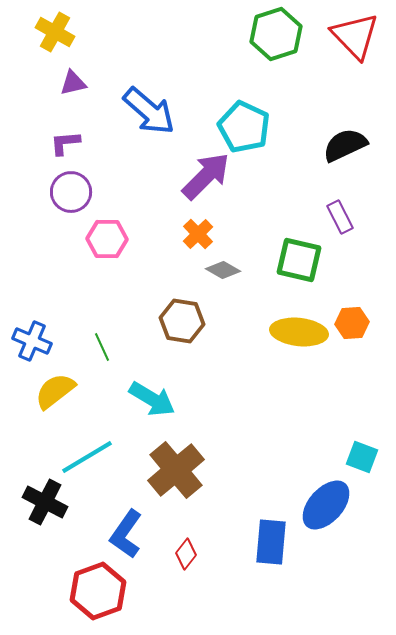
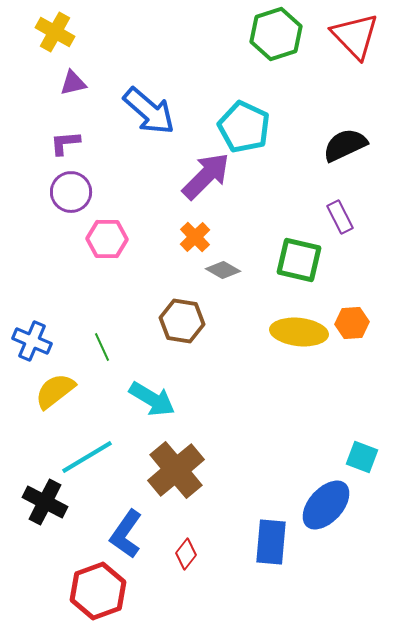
orange cross: moved 3 px left, 3 px down
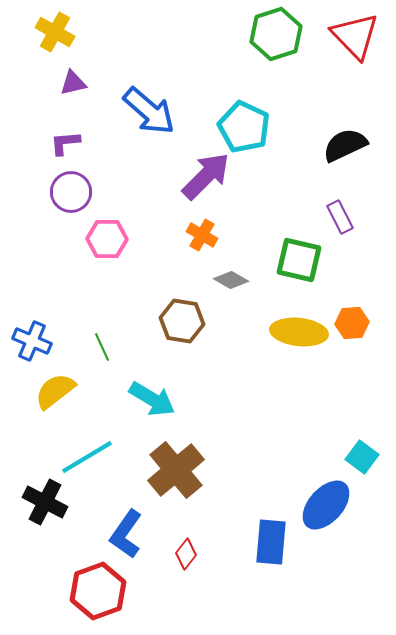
orange cross: moved 7 px right, 2 px up; rotated 16 degrees counterclockwise
gray diamond: moved 8 px right, 10 px down
cyan square: rotated 16 degrees clockwise
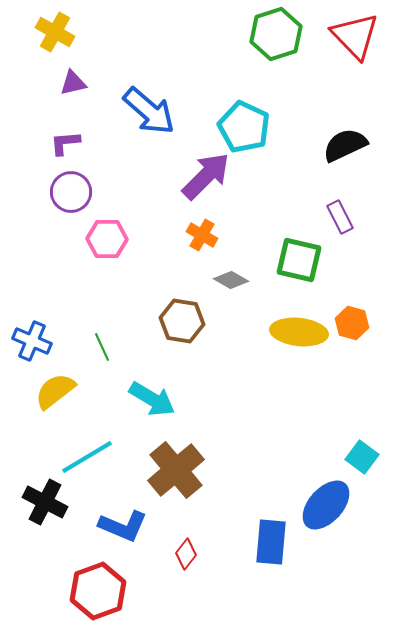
orange hexagon: rotated 20 degrees clockwise
blue L-shape: moved 3 px left, 8 px up; rotated 102 degrees counterclockwise
